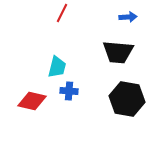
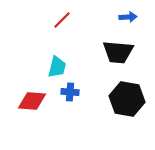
red line: moved 7 px down; rotated 18 degrees clockwise
blue cross: moved 1 px right, 1 px down
red diamond: rotated 8 degrees counterclockwise
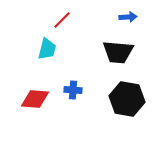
cyan trapezoid: moved 10 px left, 18 px up
blue cross: moved 3 px right, 2 px up
red diamond: moved 3 px right, 2 px up
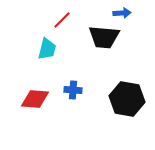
blue arrow: moved 6 px left, 4 px up
black trapezoid: moved 14 px left, 15 px up
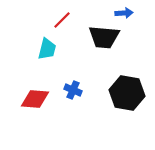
blue arrow: moved 2 px right
blue cross: rotated 18 degrees clockwise
black hexagon: moved 6 px up
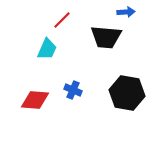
blue arrow: moved 2 px right, 1 px up
black trapezoid: moved 2 px right
cyan trapezoid: rotated 10 degrees clockwise
red diamond: moved 1 px down
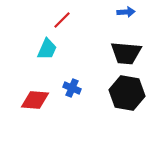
black trapezoid: moved 20 px right, 16 px down
blue cross: moved 1 px left, 2 px up
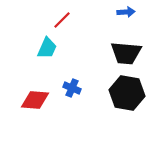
cyan trapezoid: moved 1 px up
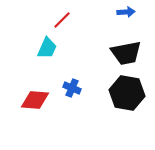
black trapezoid: rotated 16 degrees counterclockwise
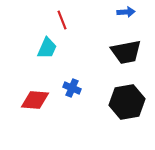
red line: rotated 66 degrees counterclockwise
black trapezoid: moved 1 px up
black hexagon: moved 9 px down; rotated 20 degrees counterclockwise
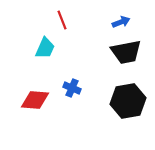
blue arrow: moved 5 px left, 10 px down; rotated 18 degrees counterclockwise
cyan trapezoid: moved 2 px left
black hexagon: moved 1 px right, 1 px up
